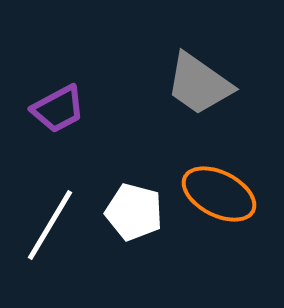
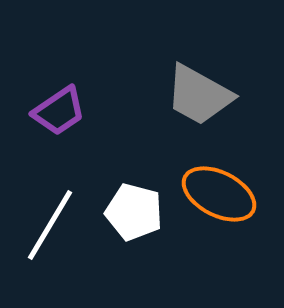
gray trapezoid: moved 11 px down; rotated 6 degrees counterclockwise
purple trapezoid: moved 1 px right, 2 px down; rotated 6 degrees counterclockwise
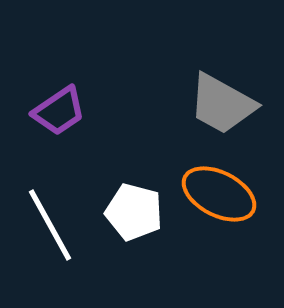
gray trapezoid: moved 23 px right, 9 px down
white line: rotated 60 degrees counterclockwise
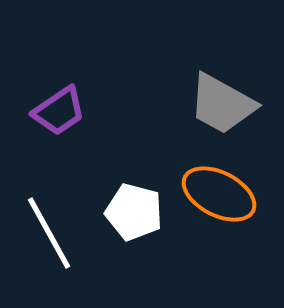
white line: moved 1 px left, 8 px down
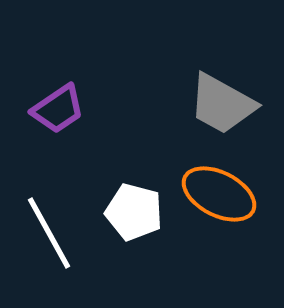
purple trapezoid: moved 1 px left, 2 px up
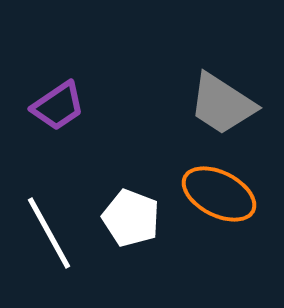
gray trapezoid: rotated 4 degrees clockwise
purple trapezoid: moved 3 px up
white pentagon: moved 3 px left, 6 px down; rotated 6 degrees clockwise
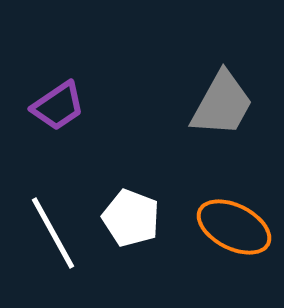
gray trapezoid: rotated 94 degrees counterclockwise
orange ellipse: moved 15 px right, 33 px down
white line: moved 4 px right
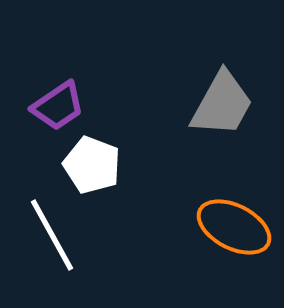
white pentagon: moved 39 px left, 53 px up
white line: moved 1 px left, 2 px down
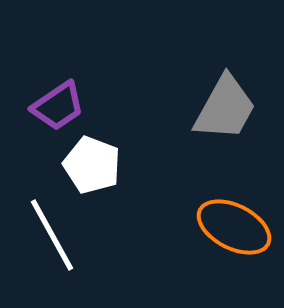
gray trapezoid: moved 3 px right, 4 px down
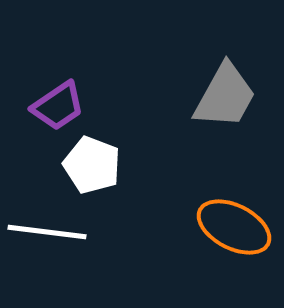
gray trapezoid: moved 12 px up
white line: moved 5 px left, 3 px up; rotated 54 degrees counterclockwise
